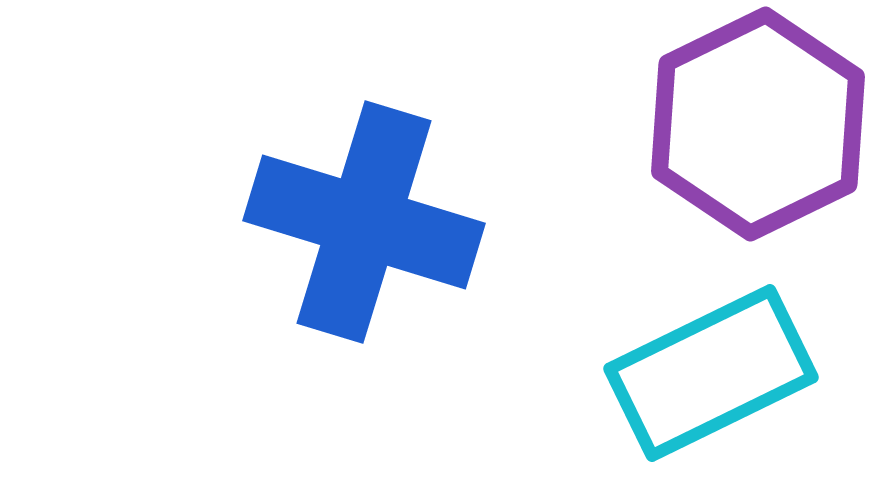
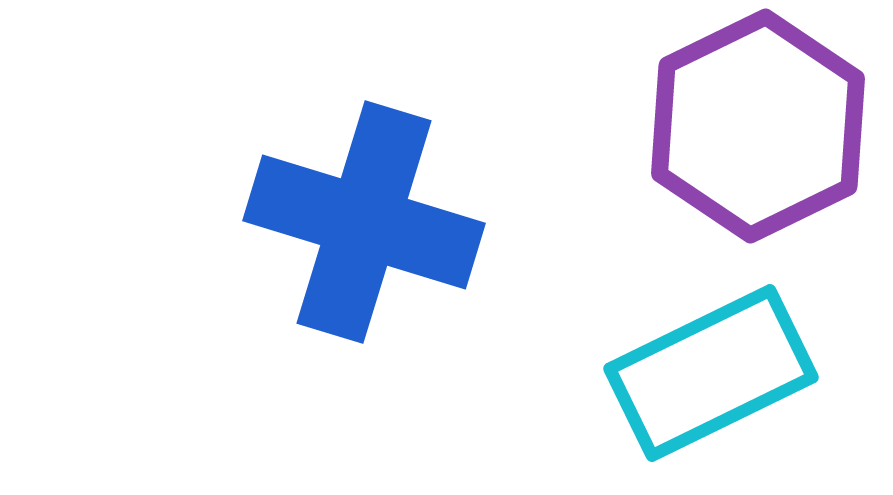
purple hexagon: moved 2 px down
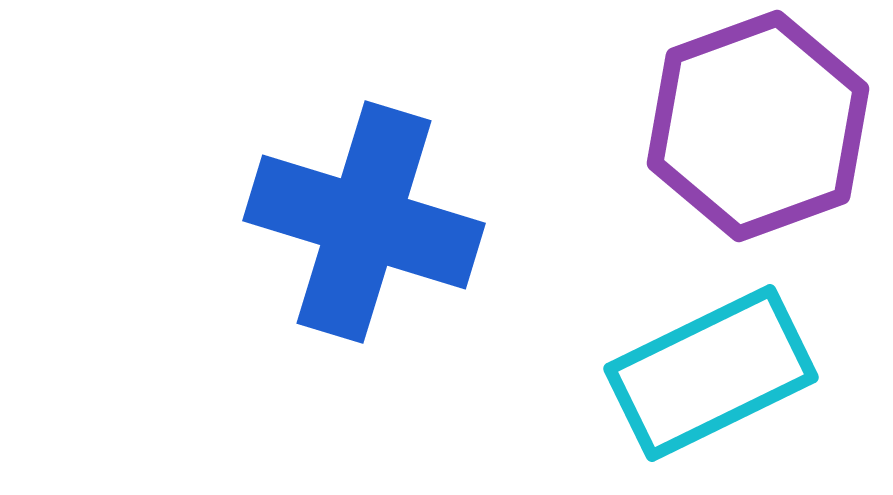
purple hexagon: rotated 6 degrees clockwise
